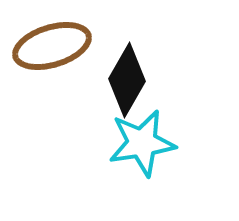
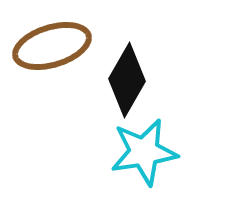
cyan star: moved 2 px right, 9 px down
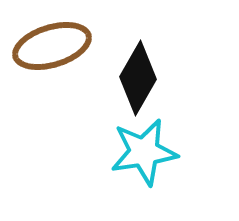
black diamond: moved 11 px right, 2 px up
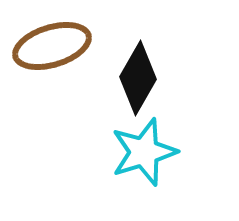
cyan star: rotated 8 degrees counterclockwise
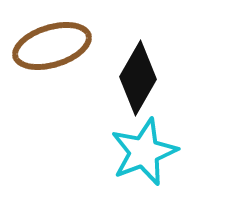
cyan star: rotated 4 degrees counterclockwise
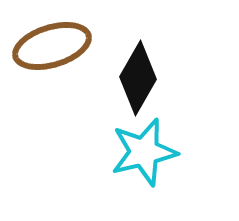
cyan star: rotated 8 degrees clockwise
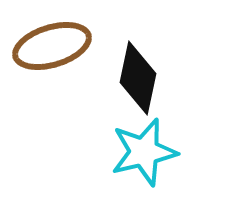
black diamond: rotated 18 degrees counterclockwise
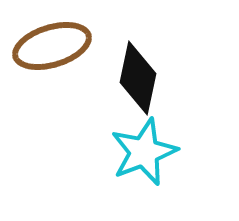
cyan star: rotated 8 degrees counterclockwise
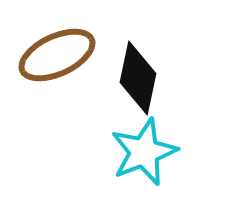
brown ellipse: moved 5 px right, 9 px down; rotated 8 degrees counterclockwise
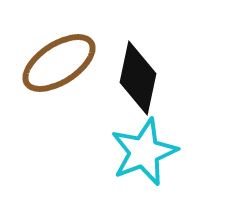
brown ellipse: moved 2 px right, 8 px down; rotated 8 degrees counterclockwise
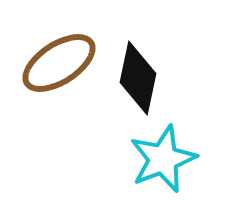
cyan star: moved 19 px right, 7 px down
